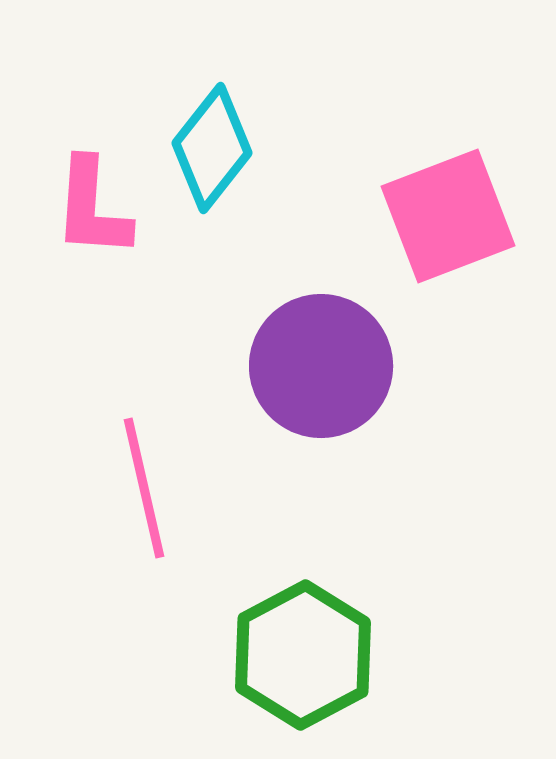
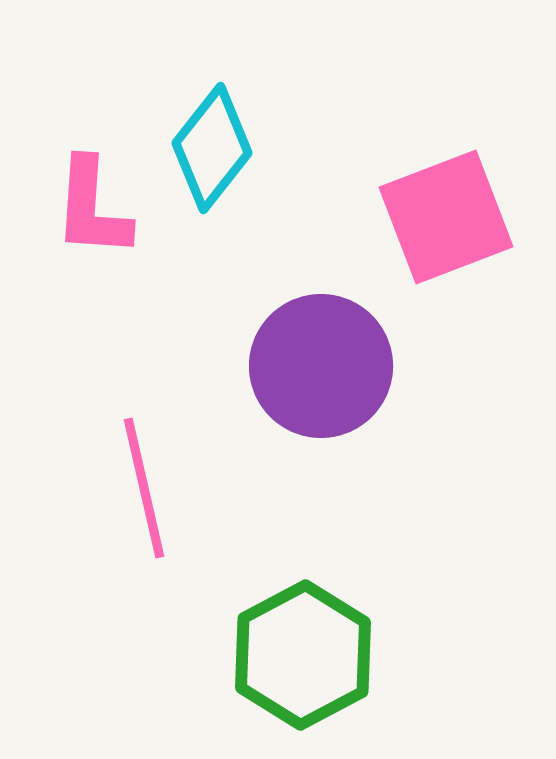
pink square: moved 2 px left, 1 px down
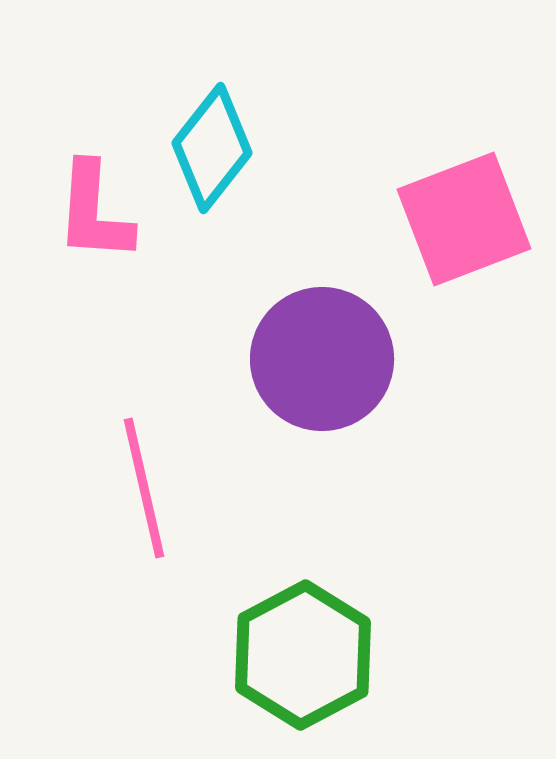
pink L-shape: moved 2 px right, 4 px down
pink square: moved 18 px right, 2 px down
purple circle: moved 1 px right, 7 px up
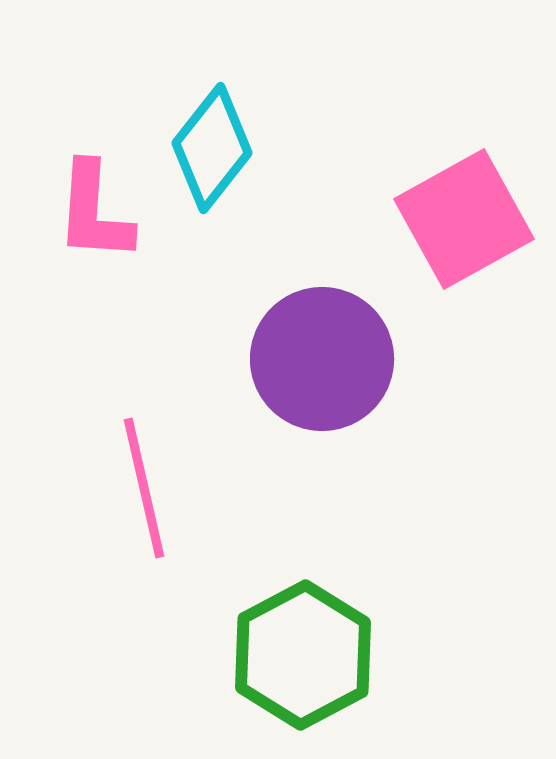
pink square: rotated 8 degrees counterclockwise
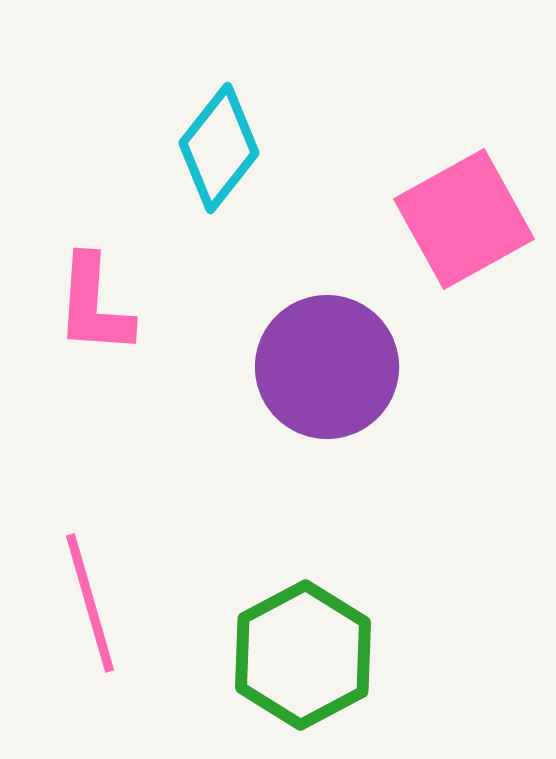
cyan diamond: moved 7 px right
pink L-shape: moved 93 px down
purple circle: moved 5 px right, 8 px down
pink line: moved 54 px left, 115 px down; rotated 3 degrees counterclockwise
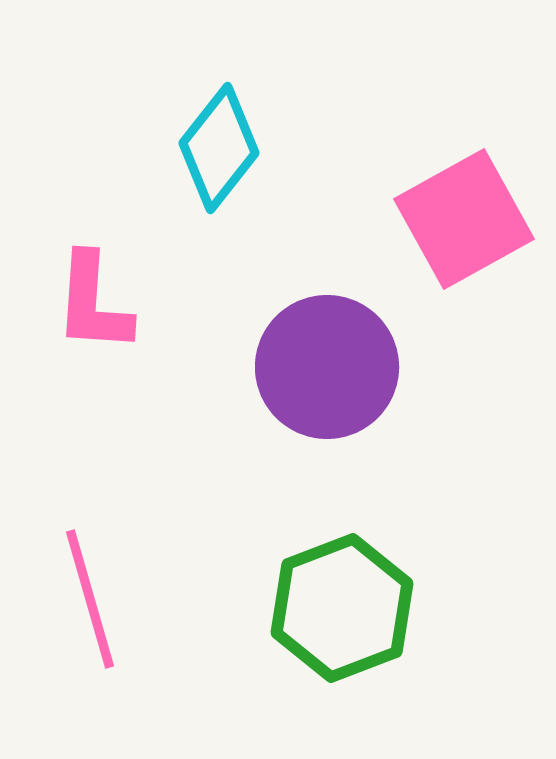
pink L-shape: moved 1 px left, 2 px up
pink line: moved 4 px up
green hexagon: moved 39 px right, 47 px up; rotated 7 degrees clockwise
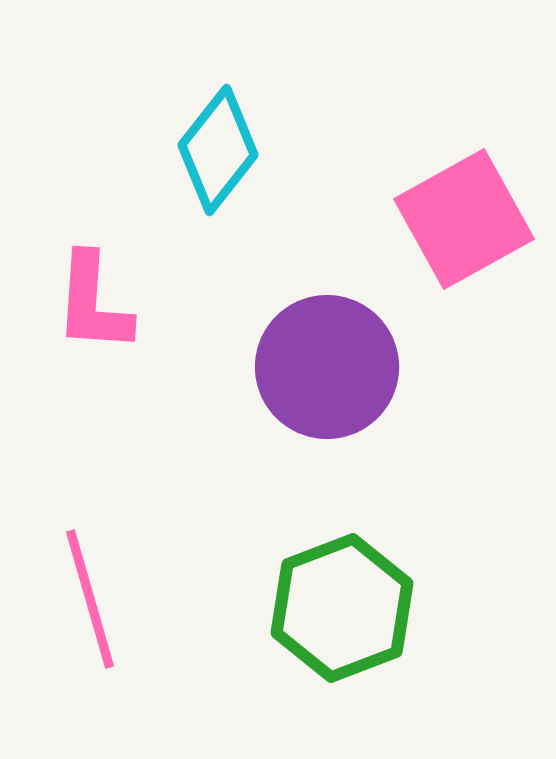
cyan diamond: moved 1 px left, 2 px down
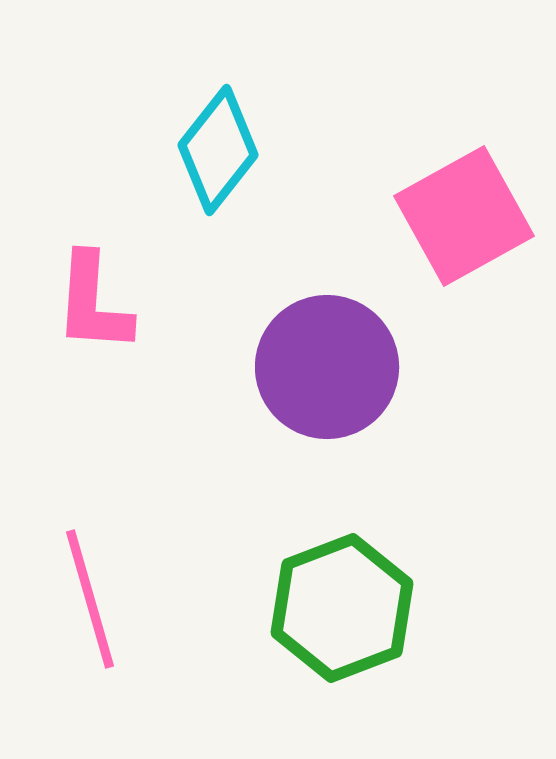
pink square: moved 3 px up
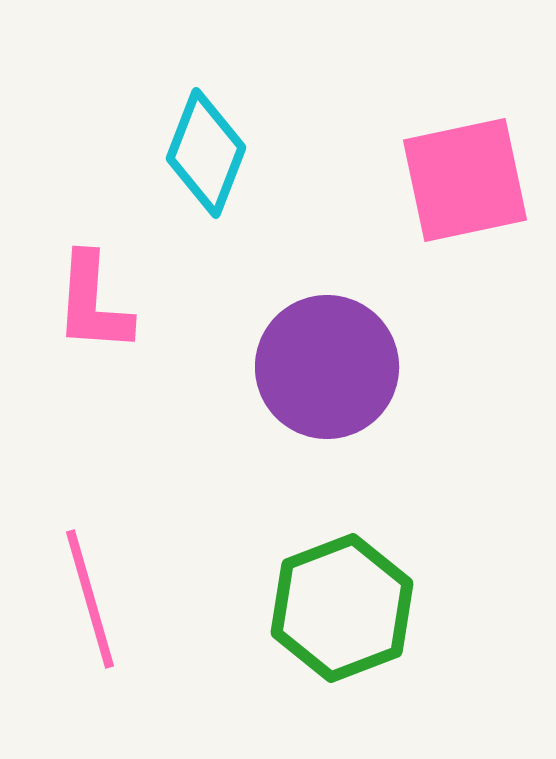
cyan diamond: moved 12 px left, 3 px down; rotated 17 degrees counterclockwise
pink square: moved 1 px right, 36 px up; rotated 17 degrees clockwise
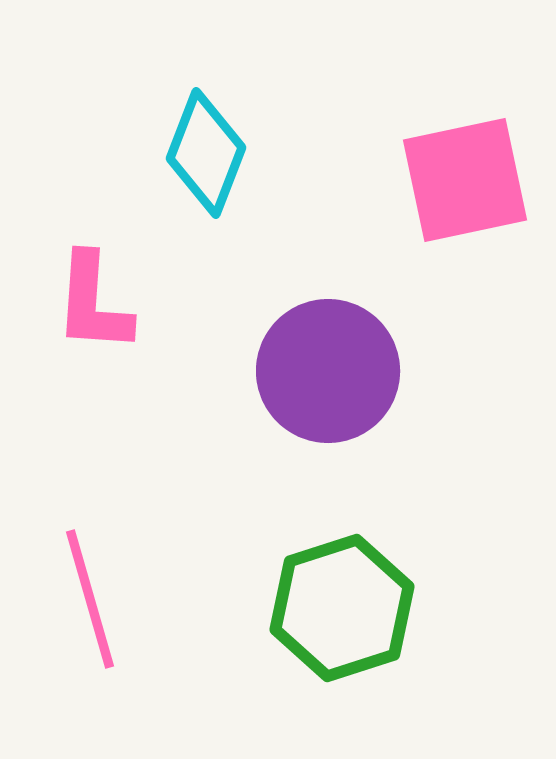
purple circle: moved 1 px right, 4 px down
green hexagon: rotated 3 degrees clockwise
